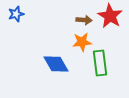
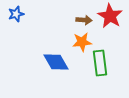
blue diamond: moved 2 px up
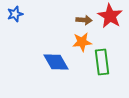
blue star: moved 1 px left
green rectangle: moved 2 px right, 1 px up
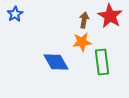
blue star: rotated 14 degrees counterclockwise
brown arrow: rotated 84 degrees counterclockwise
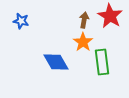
blue star: moved 6 px right, 7 px down; rotated 28 degrees counterclockwise
orange star: moved 1 px right; rotated 30 degrees counterclockwise
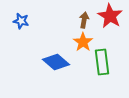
blue diamond: rotated 20 degrees counterclockwise
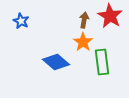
blue star: rotated 14 degrees clockwise
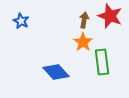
red star: rotated 10 degrees counterclockwise
blue diamond: moved 10 px down; rotated 8 degrees clockwise
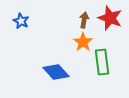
red star: moved 2 px down
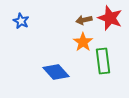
brown arrow: rotated 112 degrees counterclockwise
green rectangle: moved 1 px right, 1 px up
